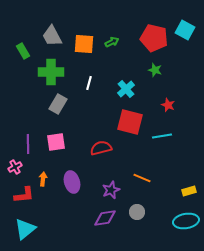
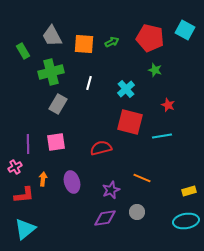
red pentagon: moved 4 px left
green cross: rotated 15 degrees counterclockwise
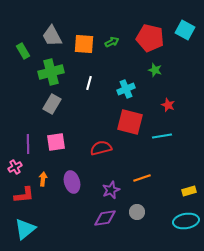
cyan cross: rotated 18 degrees clockwise
gray rectangle: moved 6 px left
orange line: rotated 42 degrees counterclockwise
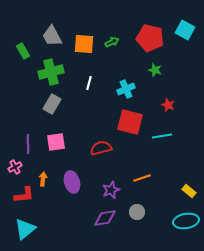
yellow rectangle: rotated 56 degrees clockwise
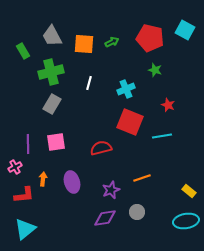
red square: rotated 8 degrees clockwise
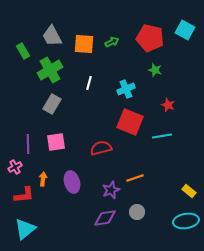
green cross: moved 1 px left, 2 px up; rotated 15 degrees counterclockwise
orange line: moved 7 px left
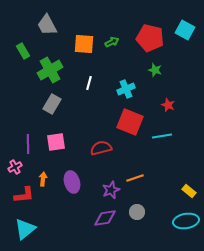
gray trapezoid: moved 5 px left, 11 px up
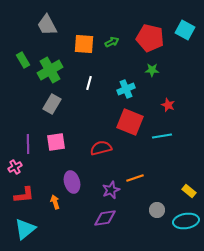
green rectangle: moved 9 px down
green star: moved 3 px left; rotated 16 degrees counterclockwise
orange arrow: moved 12 px right, 23 px down; rotated 24 degrees counterclockwise
gray circle: moved 20 px right, 2 px up
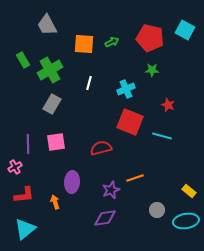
cyan line: rotated 24 degrees clockwise
purple ellipse: rotated 20 degrees clockwise
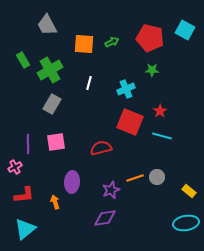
red star: moved 8 px left, 6 px down; rotated 16 degrees clockwise
gray circle: moved 33 px up
cyan ellipse: moved 2 px down
